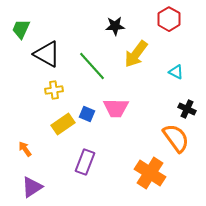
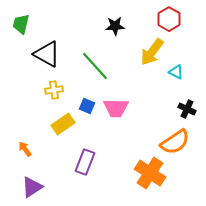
green trapezoid: moved 5 px up; rotated 10 degrees counterclockwise
yellow arrow: moved 16 px right, 2 px up
green line: moved 3 px right
blue square: moved 8 px up
orange semicircle: moved 1 px left, 4 px down; rotated 92 degrees clockwise
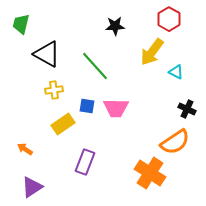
blue square: rotated 14 degrees counterclockwise
orange arrow: rotated 21 degrees counterclockwise
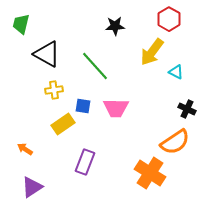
blue square: moved 4 px left
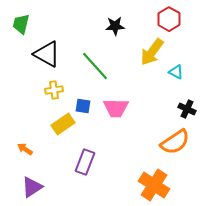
orange cross: moved 4 px right, 12 px down
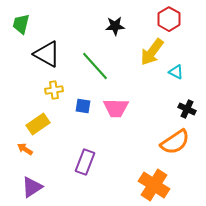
yellow rectangle: moved 25 px left
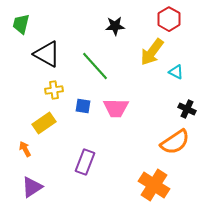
yellow rectangle: moved 6 px right, 1 px up
orange arrow: rotated 28 degrees clockwise
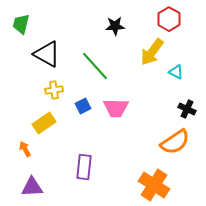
blue square: rotated 35 degrees counterclockwise
purple rectangle: moved 1 px left, 5 px down; rotated 15 degrees counterclockwise
purple triangle: rotated 30 degrees clockwise
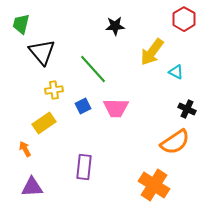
red hexagon: moved 15 px right
black triangle: moved 5 px left, 2 px up; rotated 20 degrees clockwise
green line: moved 2 px left, 3 px down
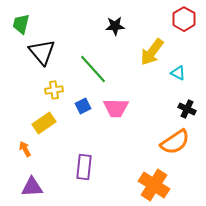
cyan triangle: moved 2 px right, 1 px down
